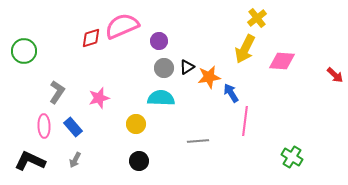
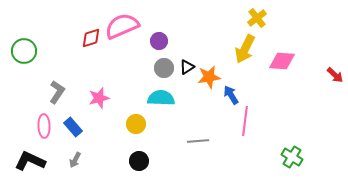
blue arrow: moved 2 px down
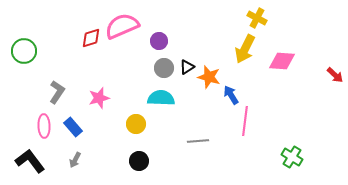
yellow cross: rotated 24 degrees counterclockwise
orange star: rotated 25 degrees clockwise
black L-shape: rotated 28 degrees clockwise
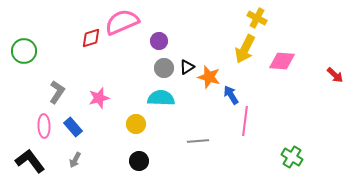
pink semicircle: moved 4 px up
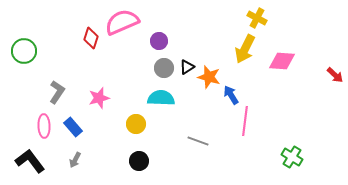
red diamond: rotated 55 degrees counterclockwise
gray line: rotated 25 degrees clockwise
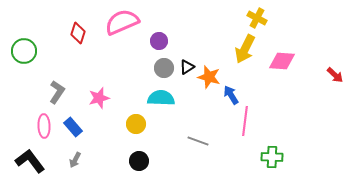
red diamond: moved 13 px left, 5 px up
green cross: moved 20 px left; rotated 30 degrees counterclockwise
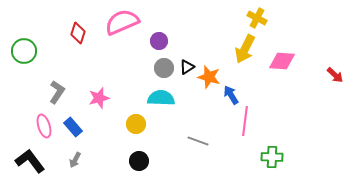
pink ellipse: rotated 15 degrees counterclockwise
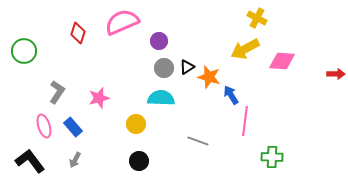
yellow arrow: rotated 36 degrees clockwise
red arrow: moved 1 px right, 1 px up; rotated 42 degrees counterclockwise
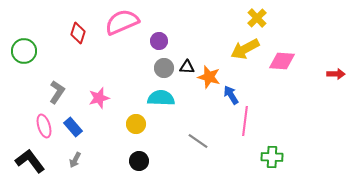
yellow cross: rotated 18 degrees clockwise
black triangle: rotated 35 degrees clockwise
gray line: rotated 15 degrees clockwise
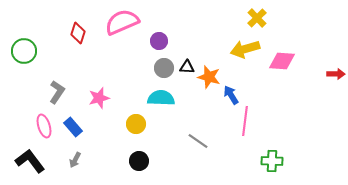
yellow arrow: rotated 12 degrees clockwise
green cross: moved 4 px down
